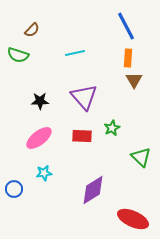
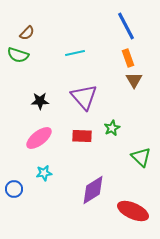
brown semicircle: moved 5 px left, 3 px down
orange rectangle: rotated 24 degrees counterclockwise
red ellipse: moved 8 px up
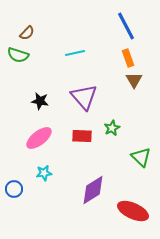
black star: rotated 12 degrees clockwise
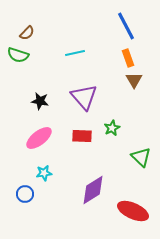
blue circle: moved 11 px right, 5 px down
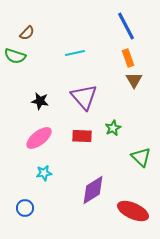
green semicircle: moved 3 px left, 1 px down
green star: moved 1 px right
blue circle: moved 14 px down
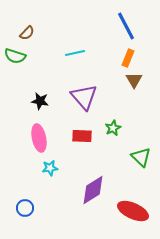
orange rectangle: rotated 42 degrees clockwise
pink ellipse: rotated 64 degrees counterclockwise
cyan star: moved 6 px right, 5 px up
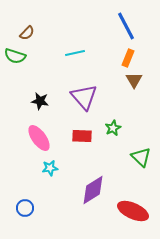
pink ellipse: rotated 24 degrees counterclockwise
